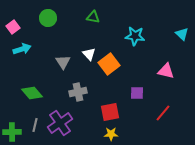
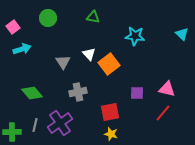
pink triangle: moved 1 px right, 18 px down
yellow star: rotated 16 degrees clockwise
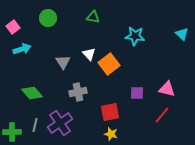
red line: moved 1 px left, 2 px down
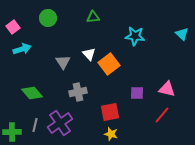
green triangle: rotated 16 degrees counterclockwise
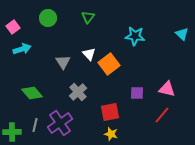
green triangle: moved 5 px left; rotated 48 degrees counterclockwise
gray cross: rotated 30 degrees counterclockwise
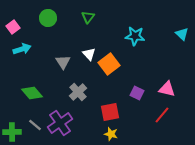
purple square: rotated 24 degrees clockwise
gray line: rotated 64 degrees counterclockwise
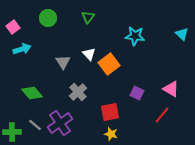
pink triangle: moved 4 px right; rotated 18 degrees clockwise
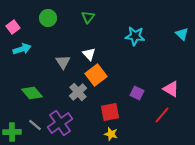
orange square: moved 13 px left, 11 px down
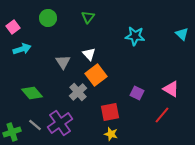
green cross: rotated 18 degrees counterclockwise
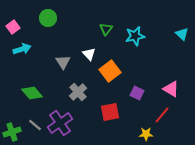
green triangle: moved 18 px right, 12 px down
cyan star: rotated 18 degrees counterclockwise
orange square: moved 14 px right, 4 px up
yellow star: moved 35 px right; rotated 16 degrees counterclockwise
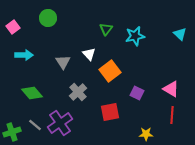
cyan triangle: moved 2 px left
cyan arrow: moved 2 px right, 6 px down; rotated 18 degrees clockwise
red line: moved 10 px right; rotated 36 degrees counterclockwise
